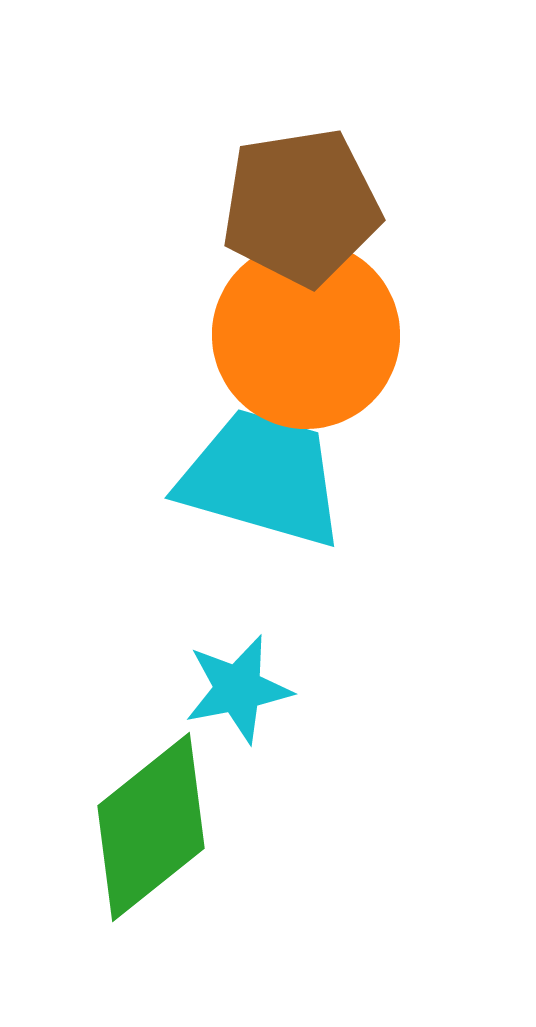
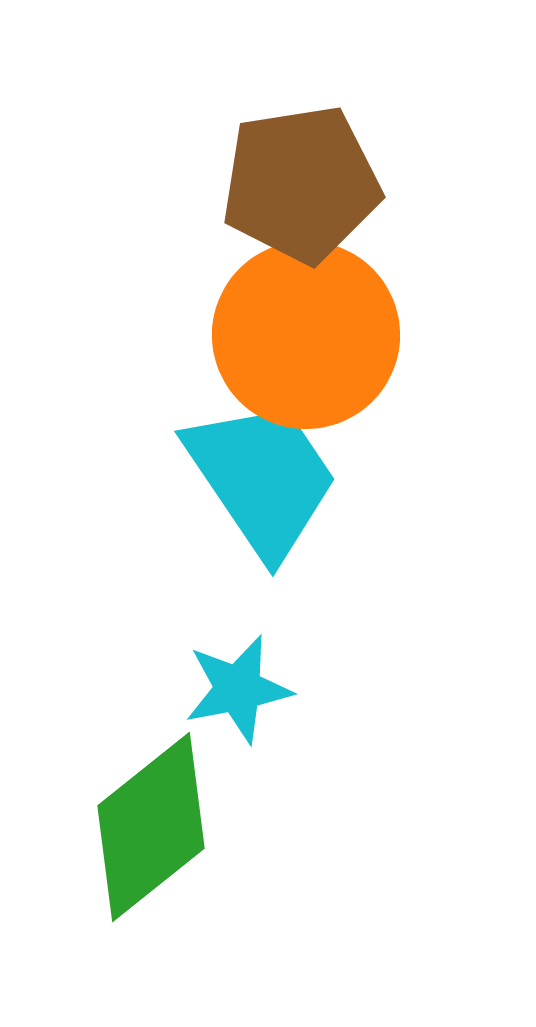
brown pentagon: moved 23 px up
cyan trapezoid: rotated 40 degrees clockwise
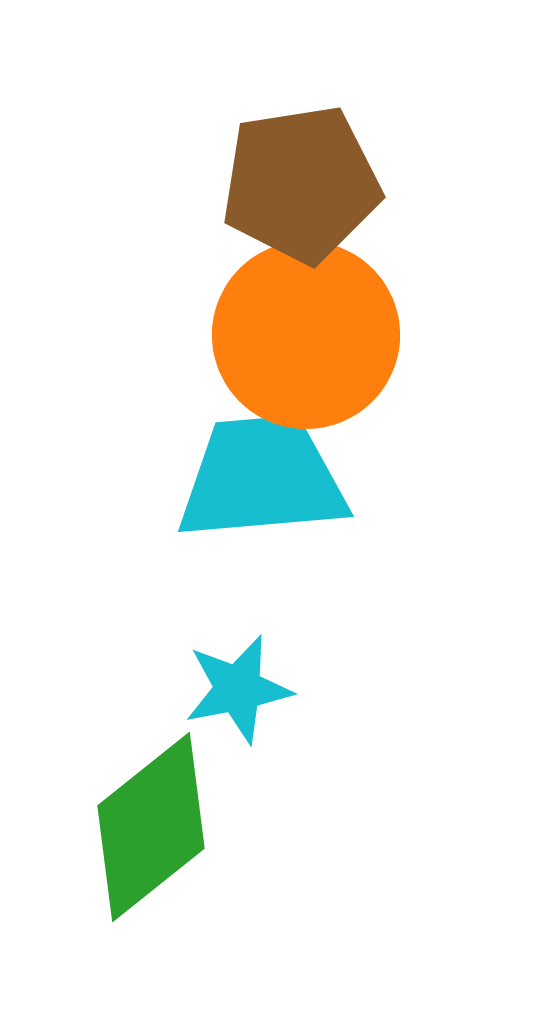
cyan trapezoid: rotated 61 degrees counterclockwise
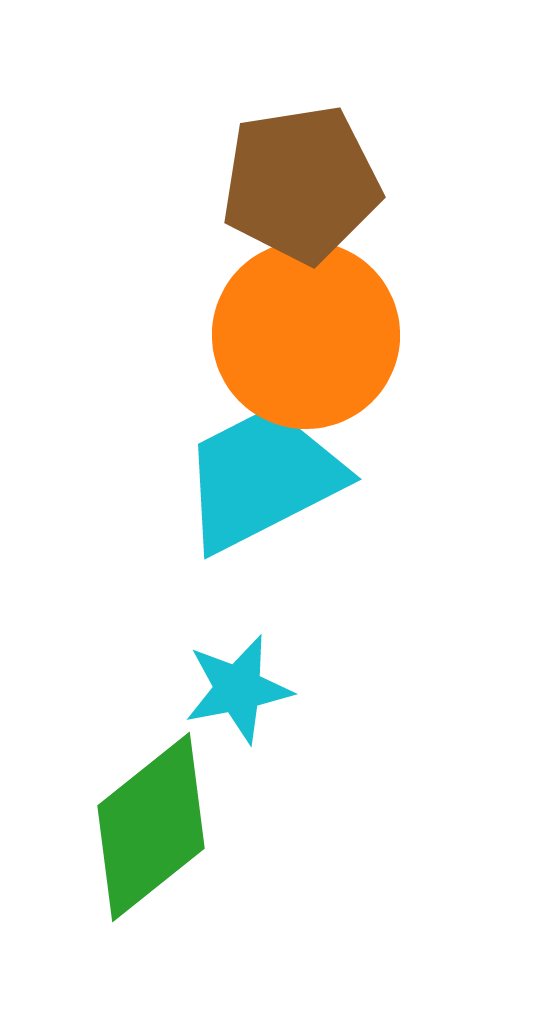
cyan trapezoid: rotated 22 degrees counterclockwise
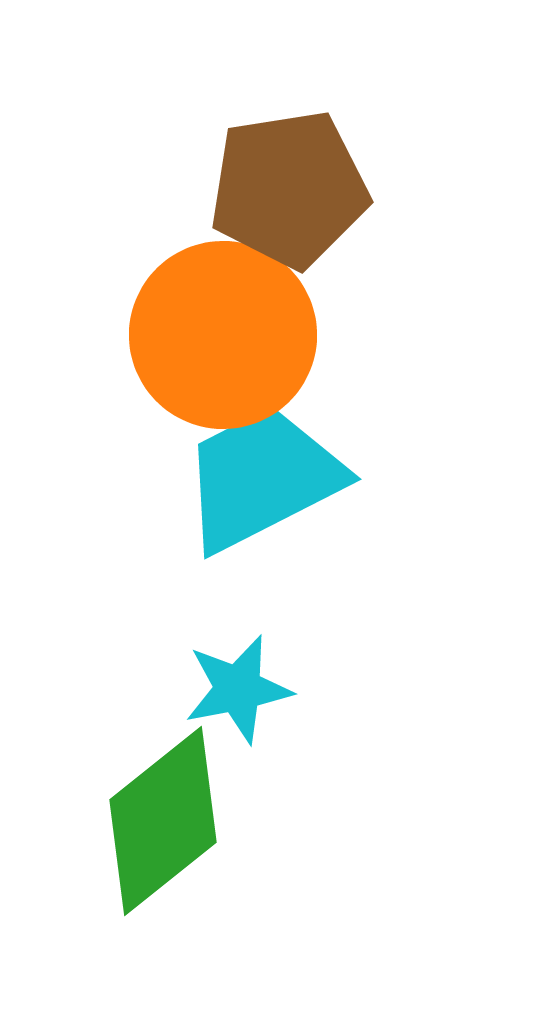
brown pentagon: moved 12 px left, 5 px down
orange circle: moved 83 px left
green diamond: moved 12 px right, 6 px up
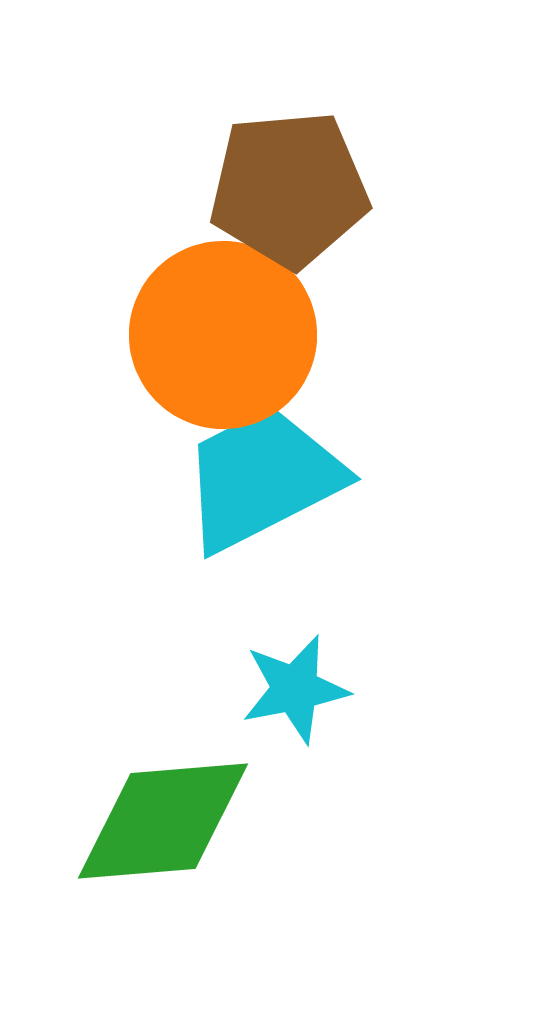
brown pentagon: rotated 4 degrees clockwise
cyan star: moved 57 px right
green diamond: rotated 34 degrees clockwise
